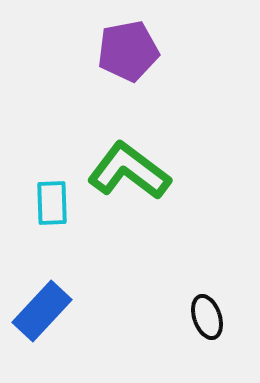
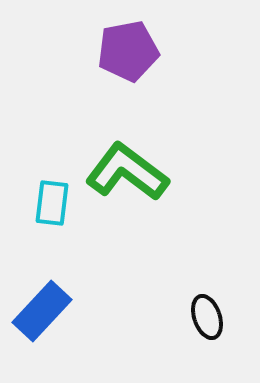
green L-shape: moved 2 px left, 1 px down
cyan rectangle: rotated 9 degrees clockwise
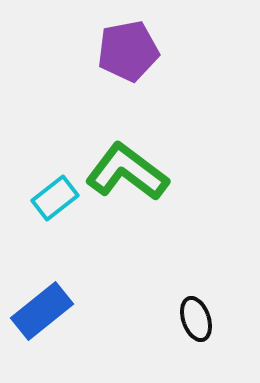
cyan rectangle: moved 3 px right, 5 px up; rotated 45 degrees clockwise
blue rectangle: rotated 8 degrees clockwise
black ellipse: moved 11 px left, 2 px down
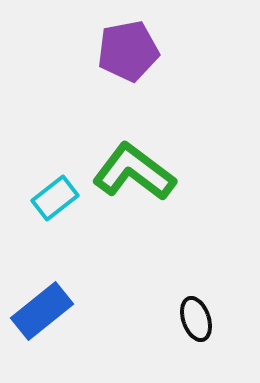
green L-shape: moved 7 px right
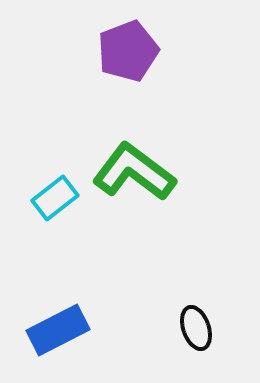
purple pentagon: rotated 10 degrees counterclockwise
blue rectangle: moved 16 px right, 19 px down; rotated 12 degrees clockwise
black ellipse: moved 9 px down
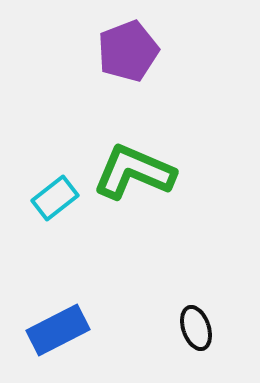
green L-shape: rotated 14 degrees counterclockwise
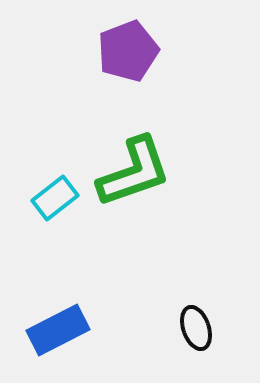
green L-shape: rotated 138 degrees clockwise
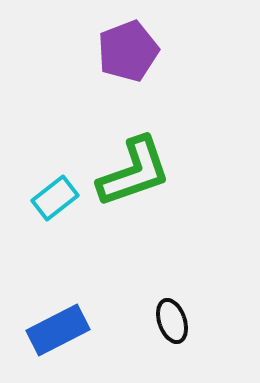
black ellipse: moved 24 px left, 7 px up
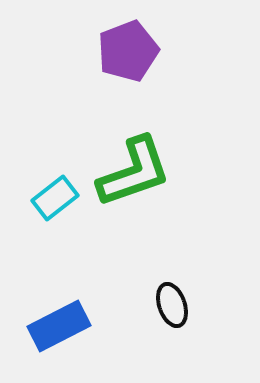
black ellipse: moved 16 px up
blue rectangle: moved 1 px right, 4 px up
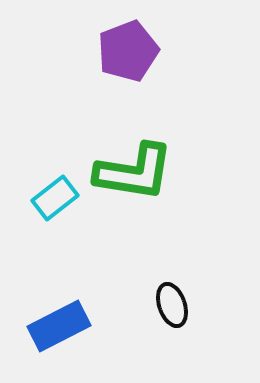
green L-shape: rotated 28 degrees clockwise
